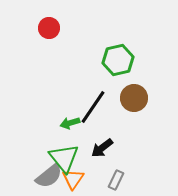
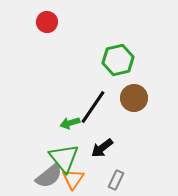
red circle: moved 2 px left, 6 px up
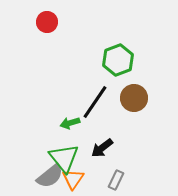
green hexagon: rotated 8 degrees counterclockwise
black line: moved 2 px right, 5 px up
gray semicircle: moved 1 px right
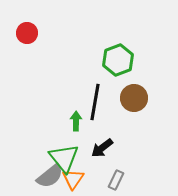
red circle: moved 20 px left, 11 px down
black line: rotated 24 degrees counterclockwise
green arrow: moved 6 px right, 2 px up; rotated 108 degrees clockwise
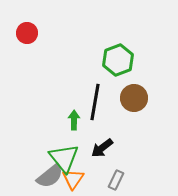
green arrow: moved 2 px left, 1 px up
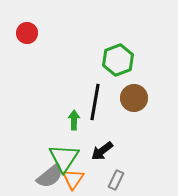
black arrow: moved 3 px down
green triangle: rotated 12 degrees clockwise
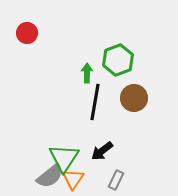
green arrow: moved 13 px right, 47 px up
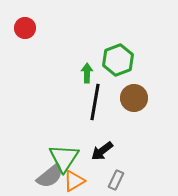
red circle: moved 2 px left, 5 px up
orange triangle: moved 1 px right, 2 px down; rotated 25 degrees clockwise
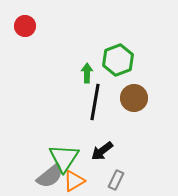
red circle: moved 2 px up
